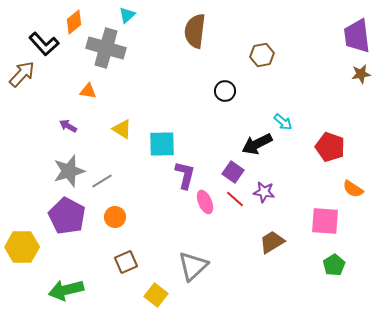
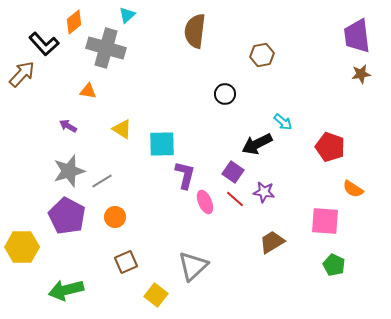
black circle: moved 3 px down
green pentagon: rotated 15 degrees counterclockwise
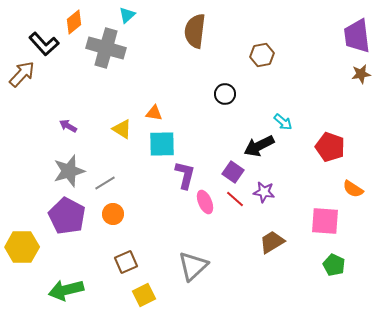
orange triangle: moved 66 px right, 22 px down
black arrow: moved 2 px right, 2 px down
gray line: moved 3 px right, 2 px down
orange circle: moved 2 px left, 3 px up
yellow square: moved 12 px left; rotated 25 degrees clockwise
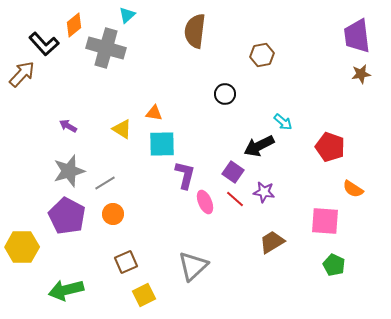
orange diamond: moved 3 px down
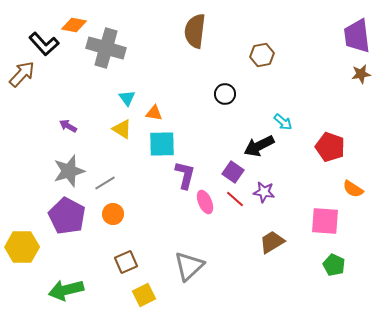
cyan triangle: moved 83 px down; rotated 24 degrees counterclockwise
orange diamond: rotated 50 degrees clockwise
gray triangle: moved 4 px left
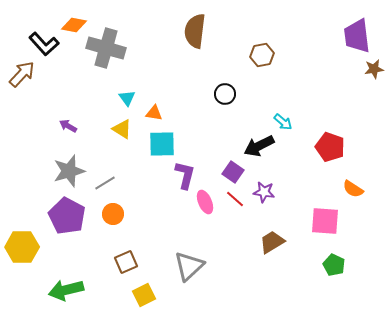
brown star: moved 13 px right, 5 px up
